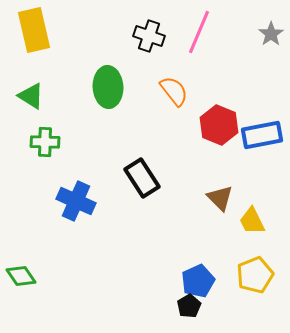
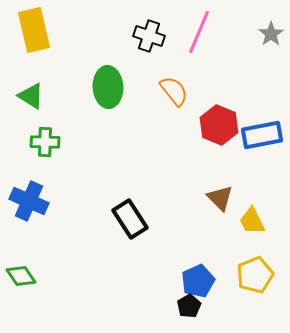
black rectangle: moved 12 px left, 41 px down
blue cross: moved 47 px left
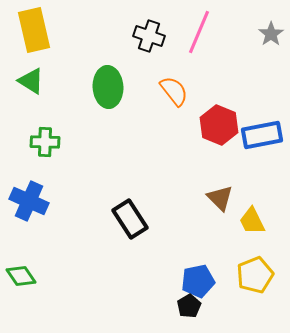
green triangle: moved 15 px up
blue pentagon: rotated 12 degrees clockwise
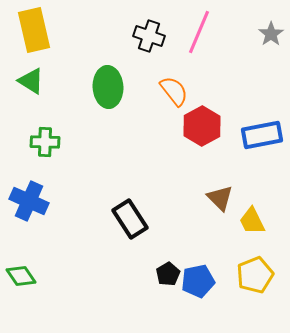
red hexagon: moved 17 px left, 1 px down; rotated 9 degrees clockwise
black pentagon: moved 21 px left, 32 px up
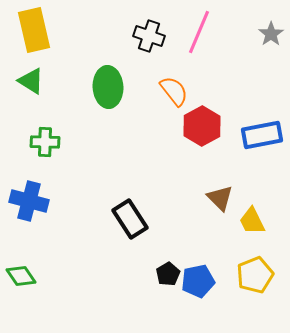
blue cross: rotated 9 degrees counterclockwise
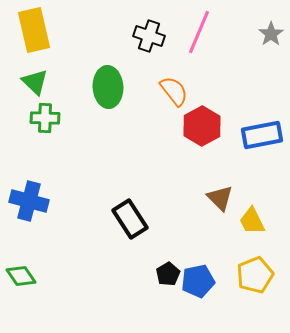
green triangle: moved 4 px right, 1 px down; rotated 12 degrees clockwise
green cross: moved 24 px up
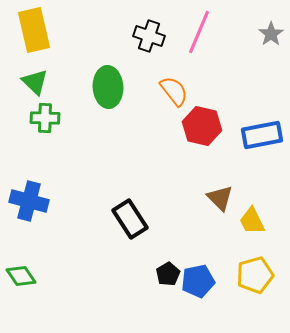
red hexagon: rotated 18 degrees counterclockwise
yellow pentagon: rotated 6 degrees clockwise
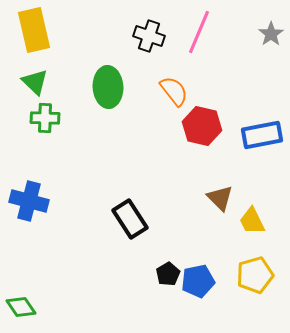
green diamond: moved 31 px down
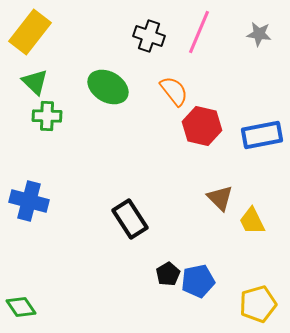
yellow rectangle: moved 4 px left, 2 px down; rotated 51 degrees clockwise
gray star: moved 12 px left; rotated 30 degrees counterclockwise
green ellipse: rotated 57 degrees counterclockwise
green cross: moved 2 px right, 2 px up
yellow pentagon: moved 3 px right, 29 px down
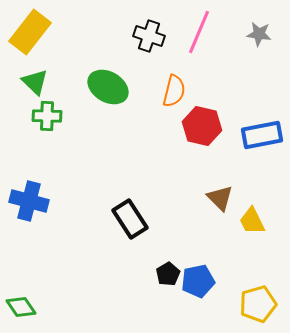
orange semicircle: rotated 52 degrees clockwise
